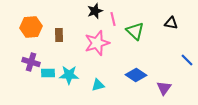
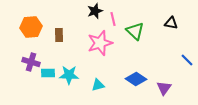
pink star: moved 3 px right
blue diamond: moved 4 px down
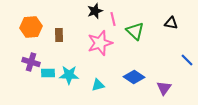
blue diamond: moved 2 px left, 2 px up
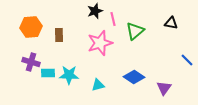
green triangle: rotated 36 degrees clockwise
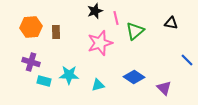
pink line: moved 3 px right, 1 px up
brown rectangle: moved 3 px left, 3 px up
cyan rectangle: moved 4 px left, 8 px down; rotated 16 degrees clockwise
purple triangle: rotated 21 degrees counterclockwise
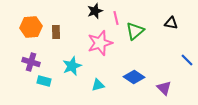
cyan star: moved 3 px right, 9 px up; rotated 24 degrees counterclockwise
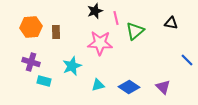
pink star: rotated 20 degrees clockwise
blue diamond: moved 5 px left, 10 px down
purple triangle: moved 1 px left, 1 px up
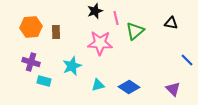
purple triangle: moved 10 px right, 2 px down
